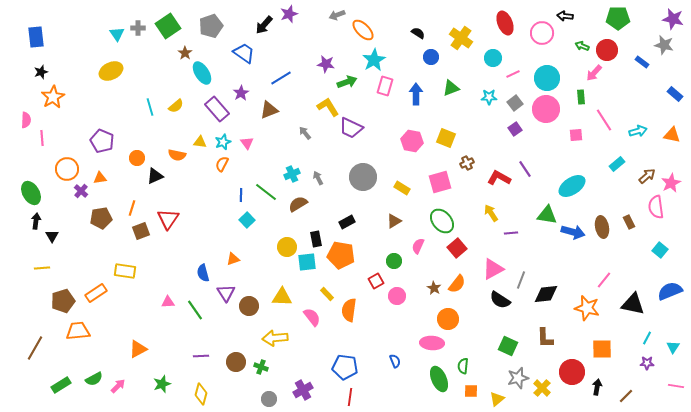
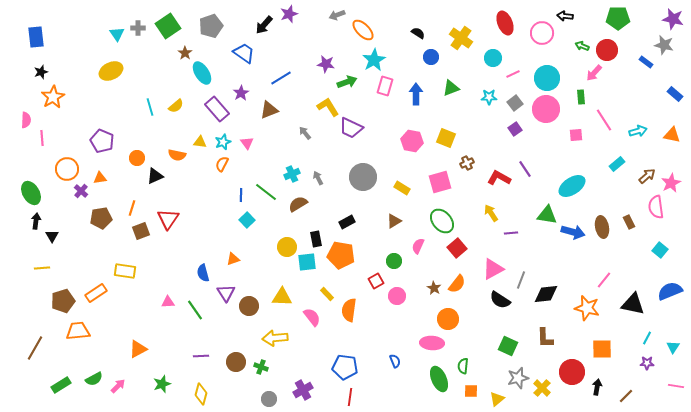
blue rectangle at (642, 62): moved 4 px right
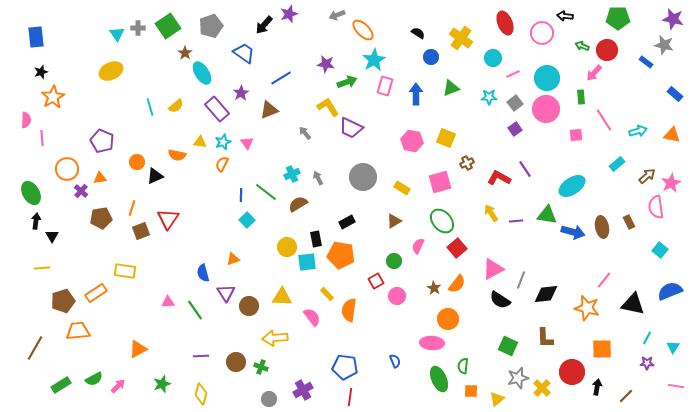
orange circle at (137, 158): moved 4 px down
purple line at (511, 233): moved 5 px right, 12 px up
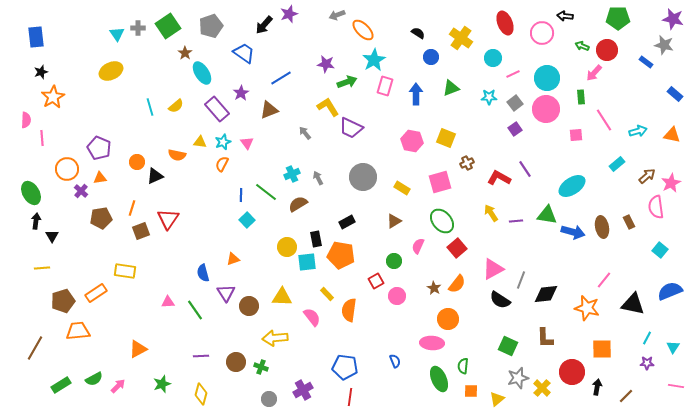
purple pentagon at (102, 141): moved 3 px left, 7 px down
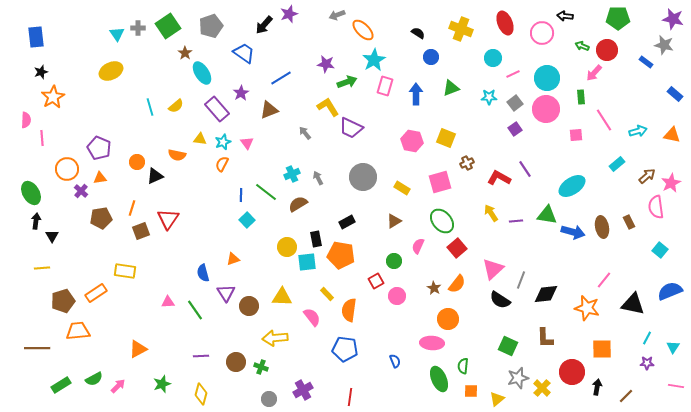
yellow cross at (461, 38): moved 9 px up; rotated 15 degrees counterclockwise
yellow triangle at (200, 142): moved 3 px up
pink triangle at (493, 269): rotated 15 degrees counterclockwise
brown line at (35, 348): moved 2 px right; rotated 60 degrees clockwise
blue pentagon at (345, 367): moved 18 px up
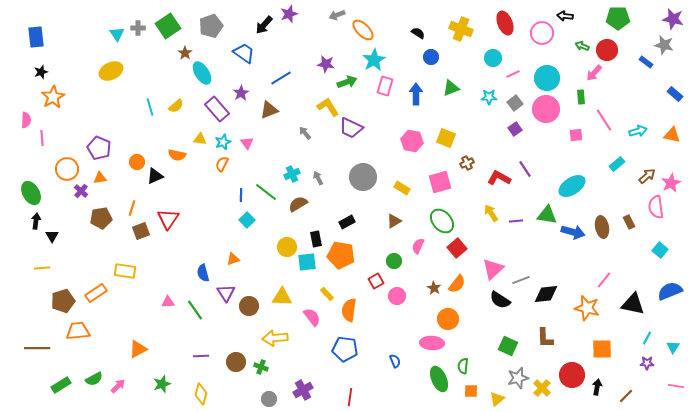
gray line at (521, 280): rotated 48 degrees clockwise
red circle at (572, 372): moved 3 px down
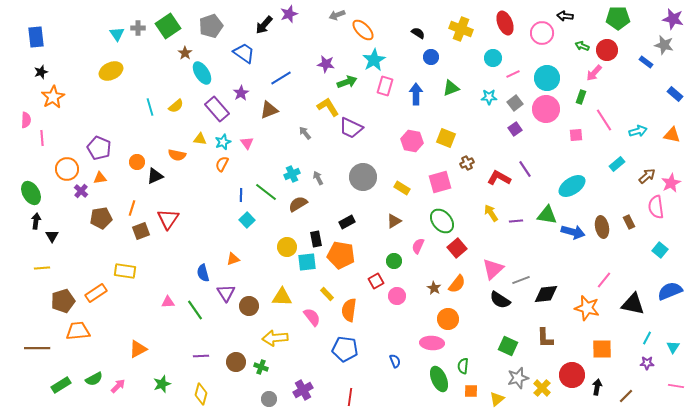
green rectangle at (581, 97): rotated 24 degrees clockwise
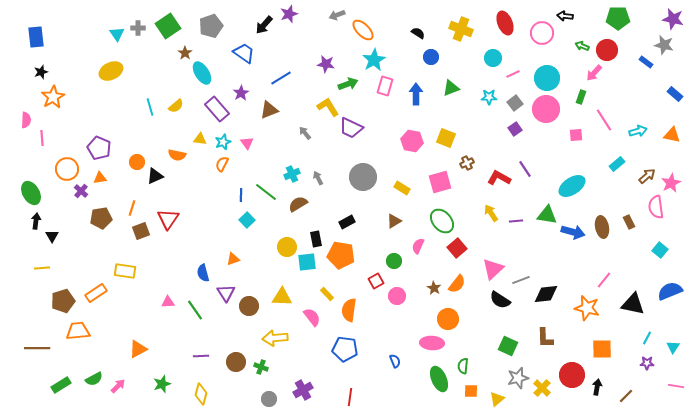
green arrow at (347, 82): moved 1 px right, 2 px down
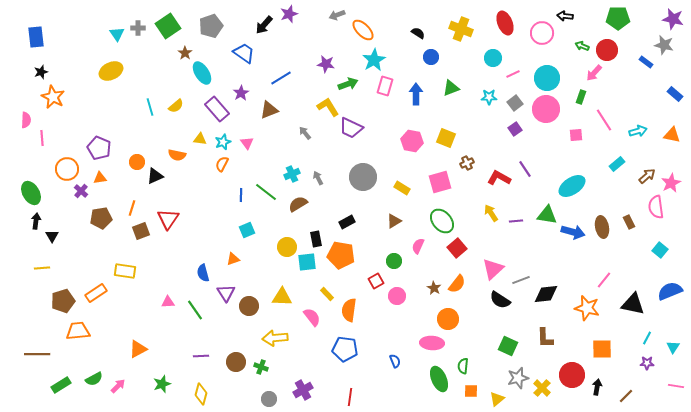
orange star at (53, 97): rotated 15 degrees counterclockwise
cyan square at (247, 220): moved 10 px down; rotated 21 degrees clockwise
brown line at (37, 348): moved 6 px down
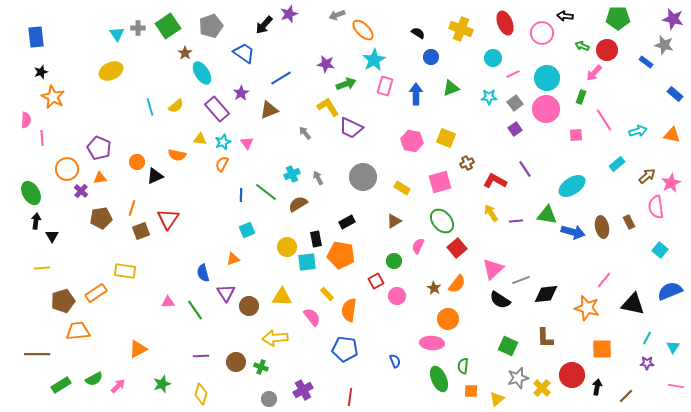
green arrow at (348, 84): moved 2 px left
red L-shape at (499, 178): moved 4 px left, 3 px down
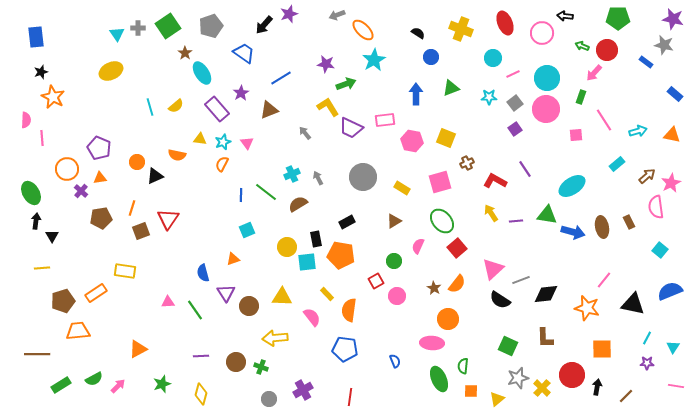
pink rectangle at (385, 86): moved 34 px down; rotated 66 degrees clockwise
